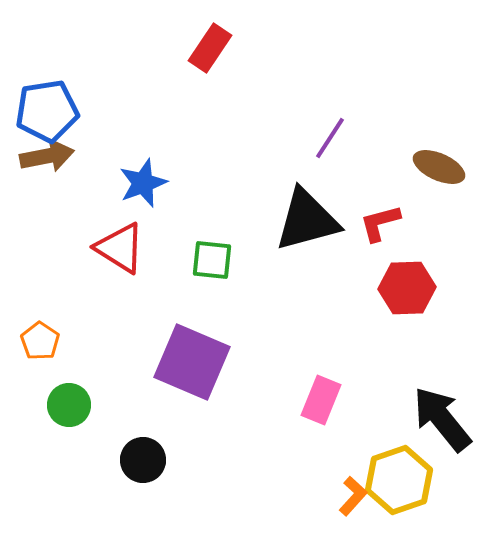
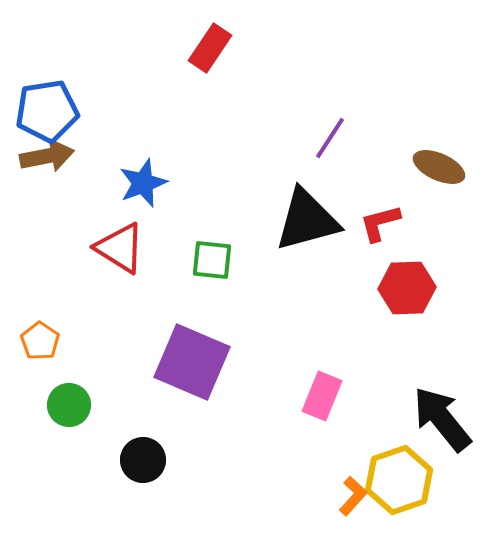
pink rectangle: moved 1 px right, 4 px up
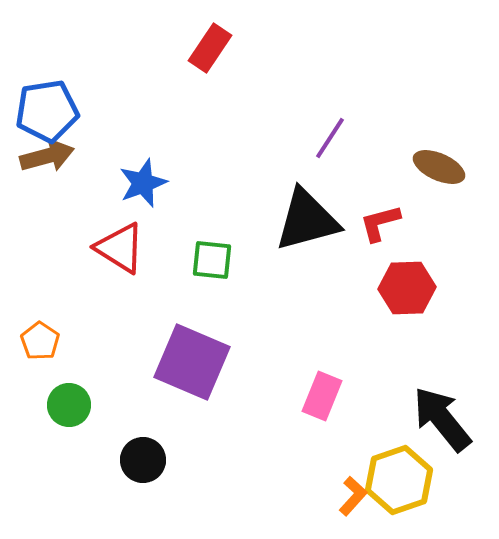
brown arrow: rotated 4 degrees counterclockwise
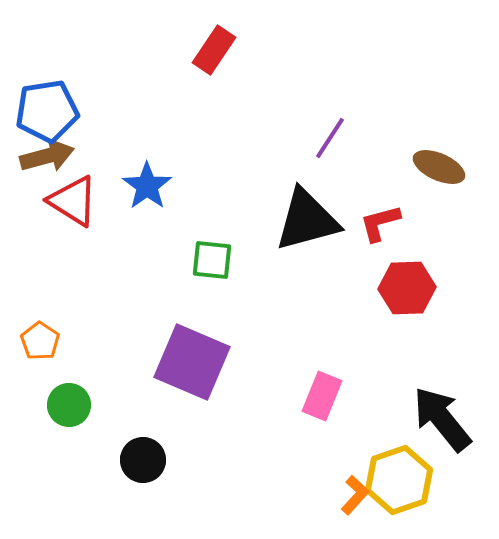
red rectangle: moved 4 px right, 2 px down
blue star: moved 4 px right, 3 px down; rotated 15 degrees counterclockwise
red triangle: moved 47 px left, 47 px up
orange L-shape: moved 2 px right, 1 px up
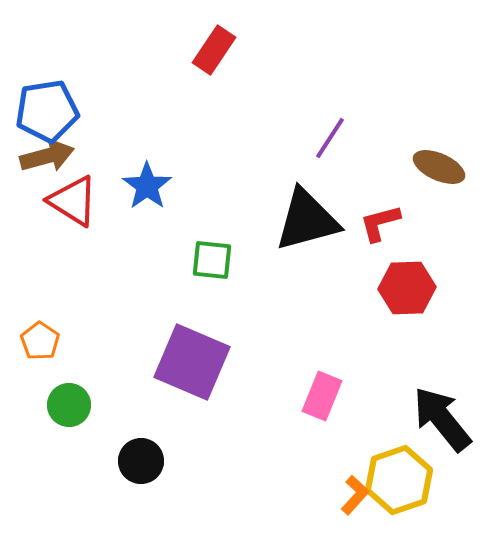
black circle: moved 2 px left, 1 px down
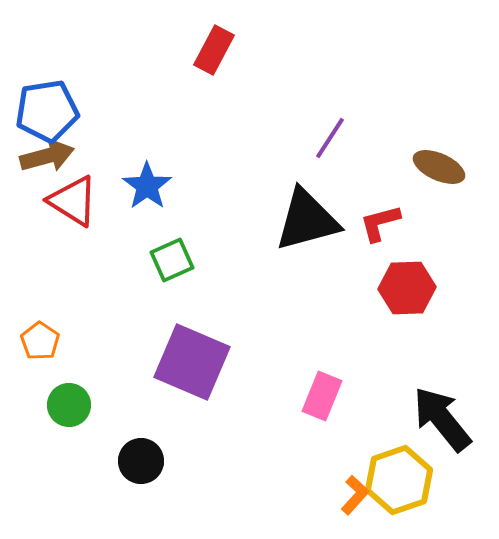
red rectangle: rotated 6 degrees counterclockwise
green square: moved 40 px left; rotated 30 degrees counterclockwise
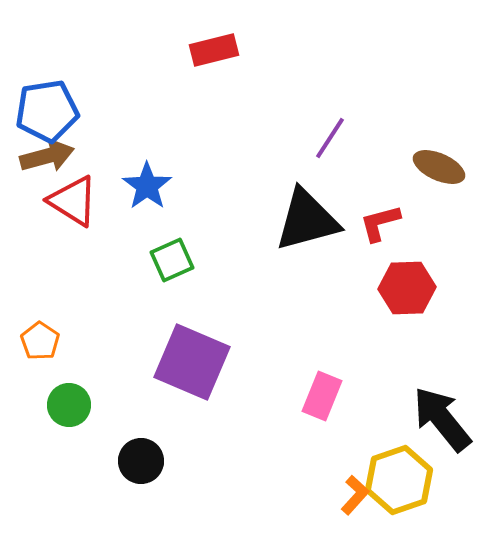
red rectangle: rotated 48 degrees clockwise
